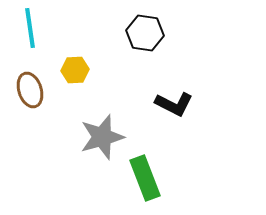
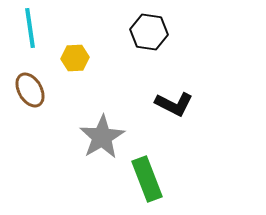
black hexagon: moved 4 px right, 1 px up
yellow hexagon: moved 12 px up
brown ellipse: rotated 12 degrees counterclockwise
gray star: rotated 15 degrees counterclockwise
green rectangle: moved 2 px right, 1 px down
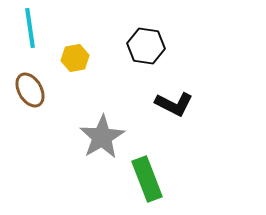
black hexagon: moved 3 px left, 14 px down
yellow hexagon: rotated 8 degrees counterclockwise
